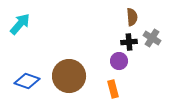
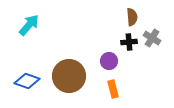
cyan arrow: moved 9 px right, 1 px down
purple circle: moved 10 px left
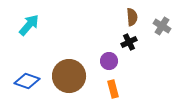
gray cross: moved 10 px right, 12 px up
black cross: rotated 21 degrees counterclockwise
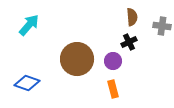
gray cross: rotated 24 degrees counterclockwise
purple circle: moved 4 px right
brown circle: moved 8 px right, 17 px up
blue diamond: moved 2 px down
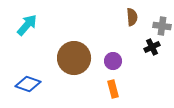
cyan arrow: moved 2 px left
black cross: moved 23 px right, 5 px down
brown circle: moved 3 px left, 1 px up
blue diamond: moved 1 px right, 1 px down
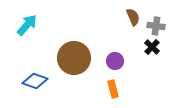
brown semicircle: moved 1 px right; rotated 18 degrees counterclockwise
gray cross: moved 6 px left
black cross: rotated 21 degrees counterclockwise
purple circle: moved 2 px right
blue diamond: moved 7 px right, 3 px up
